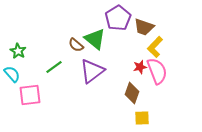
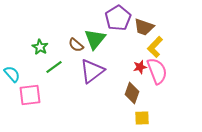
green triangle: rotated 30 degrees clockwise
green star: moved 22 px right, 4 px up
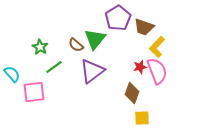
yellow L-shape: moved 2 px right
pink square: moved 4 px right, 3 px up
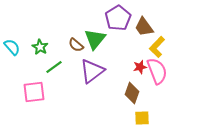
brown trapezoid: rotated 35 degrees clockwise
cyan semicircle: moved 27 px up
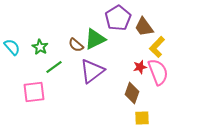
green triangle: rotated 25 degrees clockwise
pink semicircle: moved 1 px right, 1 px down
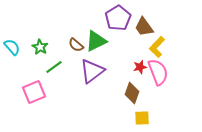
green triangle: moved 1 px right, 2 px down
pink square: rotated 15 degrees counterclockwise
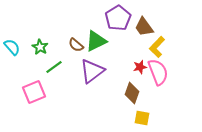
yellow square: rotated 14 degrees clockwise
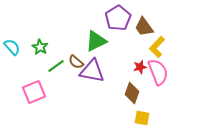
brown semicircle: moved 17 px down
green line: moved 2 px right, 1 px up
purple triangle: rotated 48 degrees clockwise
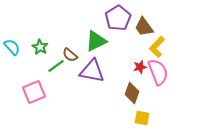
brown semicircle: moved 6 px left, 7 px up
